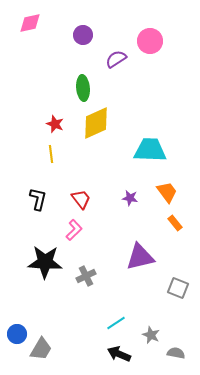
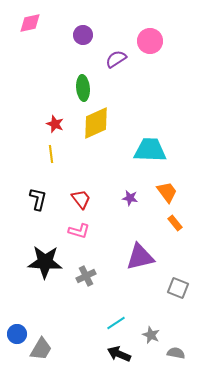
pink L-shape: moved 5 px right, 1 px down; rotated 60 degrees clockwise
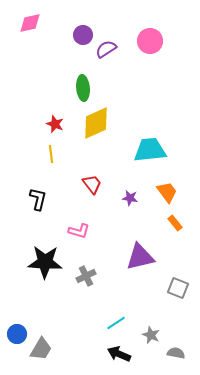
purple semicircle: moved 10 px left, 10 px up
cyan trapezoid: rotated 8 degrees counterclockwise
red trapezoid: moved 11 px right, 15 px up
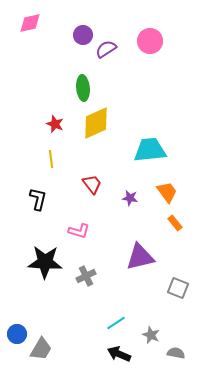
yellow line: moved 5 px down
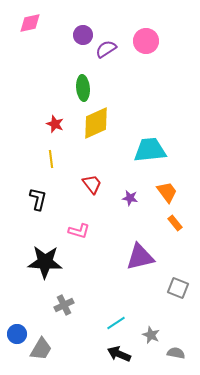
pink circle: moved 4 px left
gray cross: moved 22 px left, 29 px down
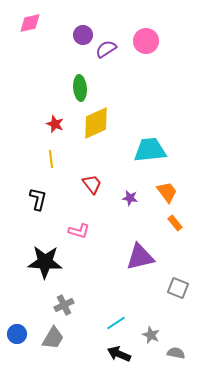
green ellipse: moved 3 px left
gray trapezoid: moved 12 px right, 11 px up
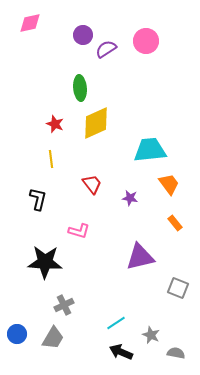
orange trapezoid: moved 2 px right, 8 px up
black arrow: moved 2 px right, 2 px up
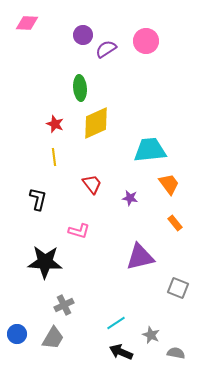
pink diamond: moved 3 px left; rotated 15 degrees clockwise
yellow line: moved 3 px right, 2 px up
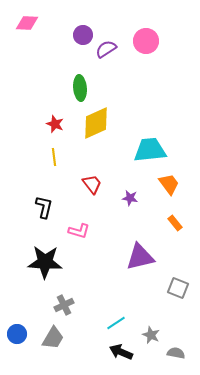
black L-shape: moved 6 px right, 8 px down
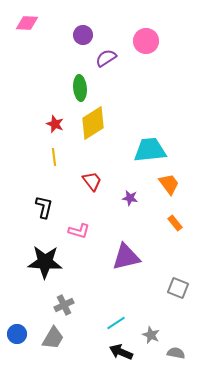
purple semicircle: moved 9 px down
yellow diamond: moved 3 px left; rotated 8 degrees counterclockwise
red trapezoid: moved 3 px up
purple triangle: moved 14 px left
